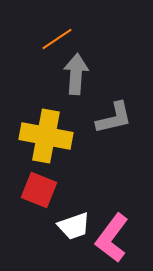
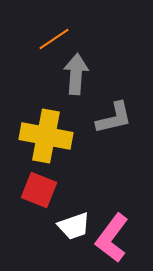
orange line: moved 3 px left
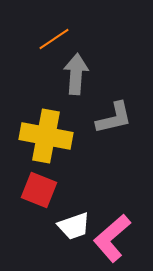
pink L-shape: rotated 12 degrees clockwise
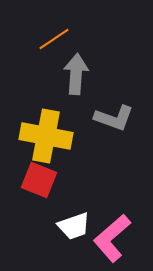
gray L-shape: rotated 33 degrees clockwise
red square: moved 10 px up
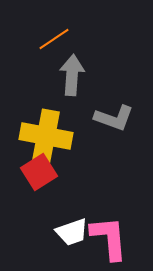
gray arrow: moved 4 px left, 1 px down
red square: moved 8 px up; rotated 36 degrees clockwise
white trapezoid: moved 2 px left, 6 px down
pink L-shape: moved 3 px left; rotated 126 degrees clockwise
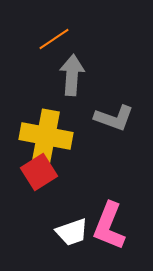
pink L-shape: moved 12 px up; rotated 153 degrees counterclockwise
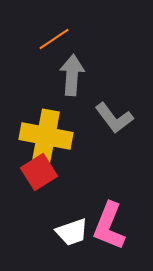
gray L-shape: rotated 33 degrees clockwise
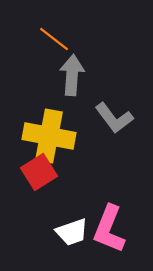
orange line: rotated 72 degrees clockwise
yellow cross: moved 3 px right
pink L-shape: moved 3 px down
